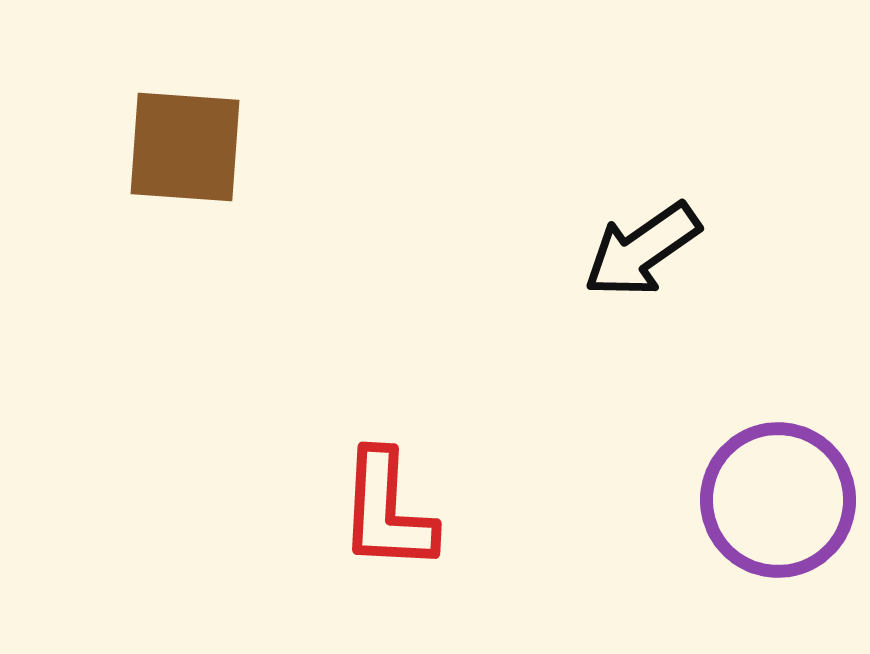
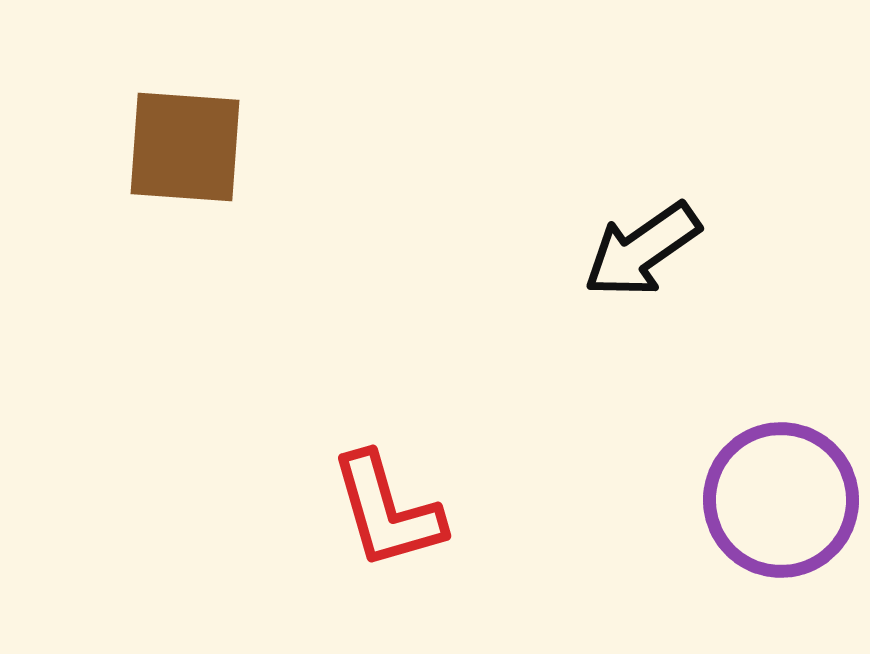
purple circle: moved 3 px right
red L-shape: rotated 19 degrees counterclockwise
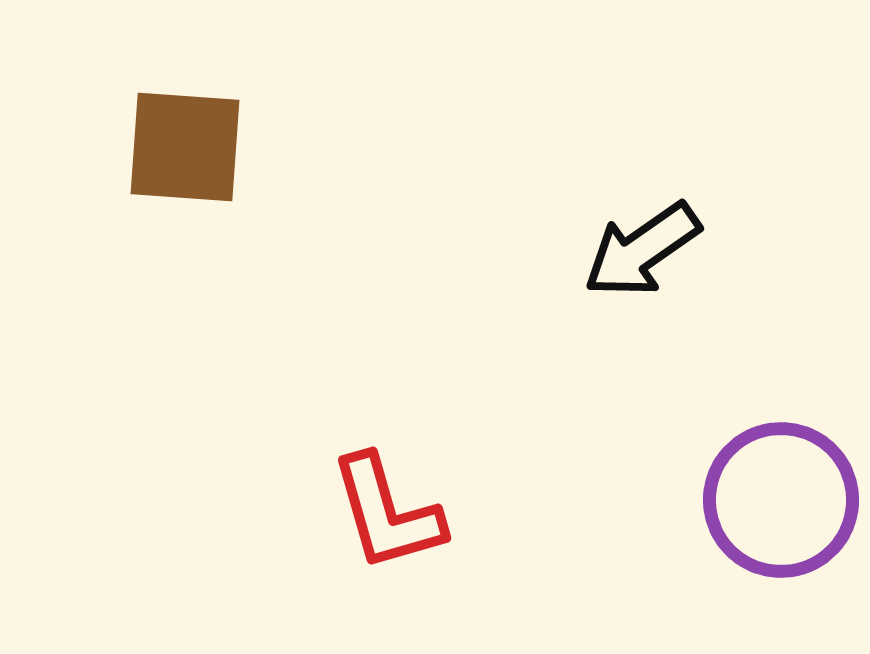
red L-shape: moved 2 px down
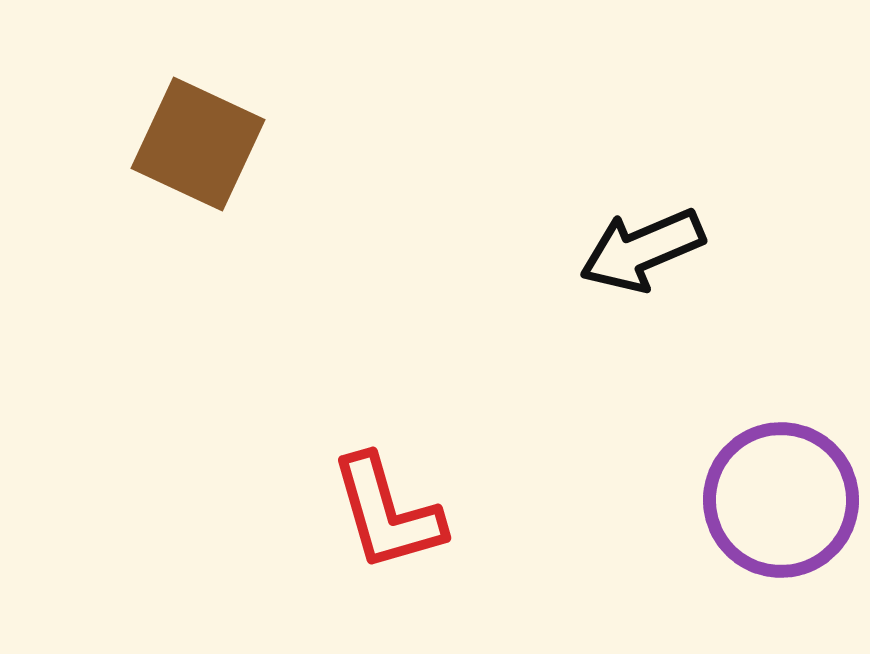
brown square: moved 13 px right, 3 px up; rotated 21 degrees clockwise
black arrow: rotated 12 degrees clockwise
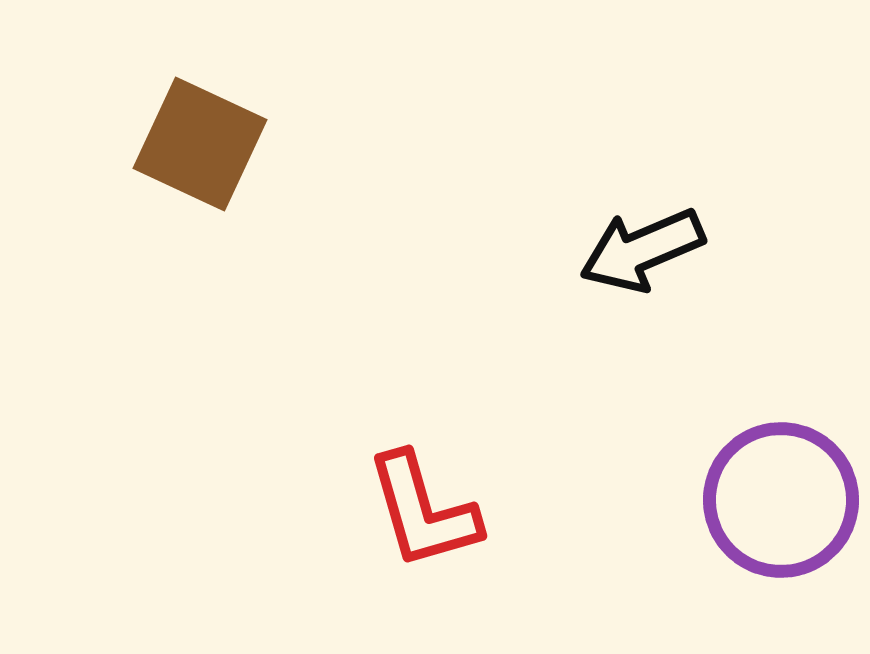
brown square: moved 2 px right
red L-shape: moved 36 px right, 2 px up
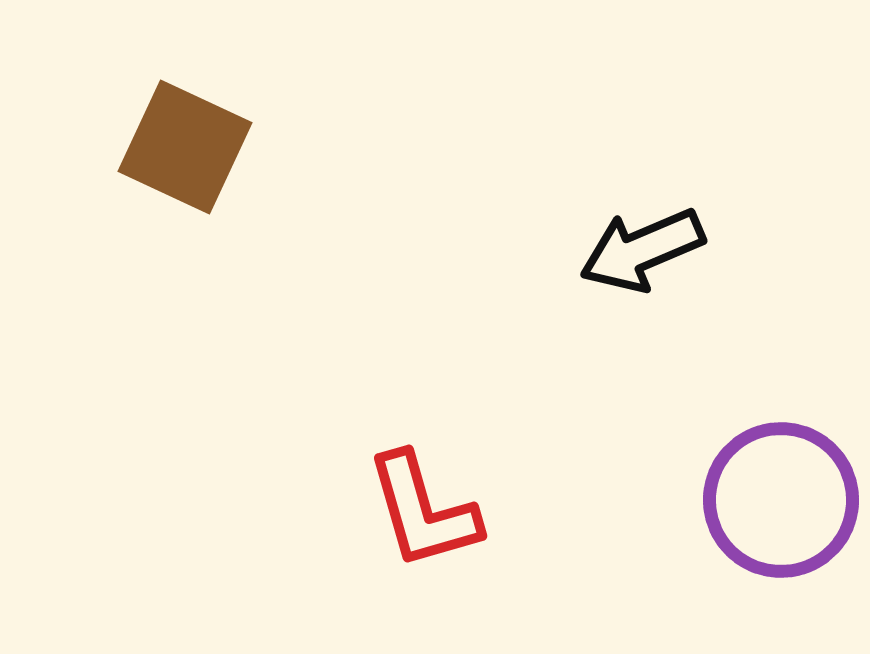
brown square: moved 15 px left, 3 px down
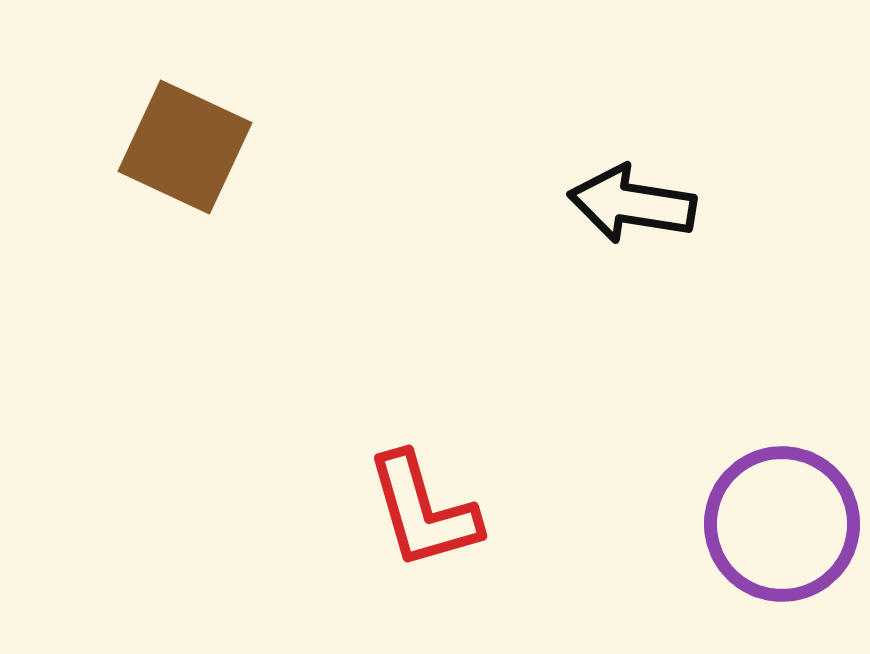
black arrow: moved 10 px left, 46 px up; rotated 32 degrees clockwise
purple circle: moved 1 px right, 24 px down
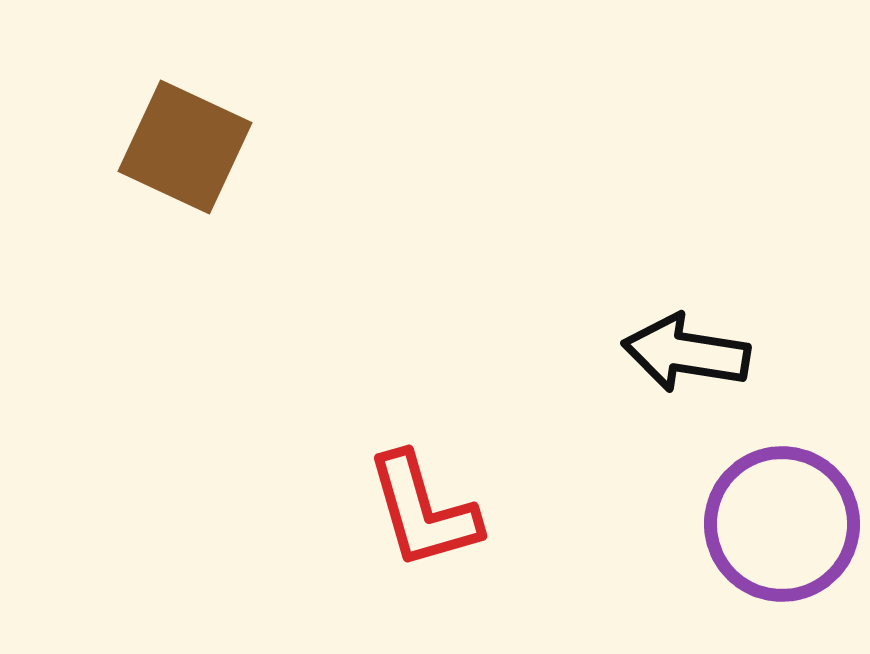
black arrow: moved 54 px right, 149 px down
